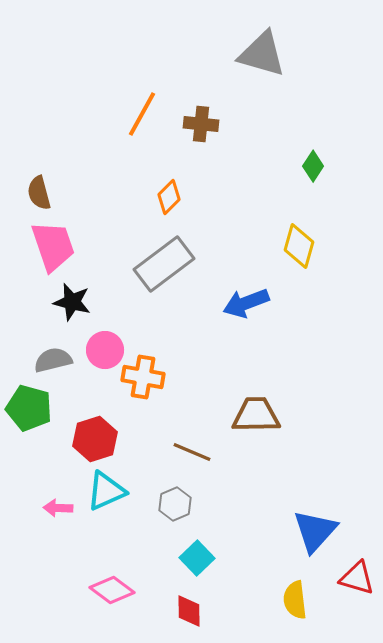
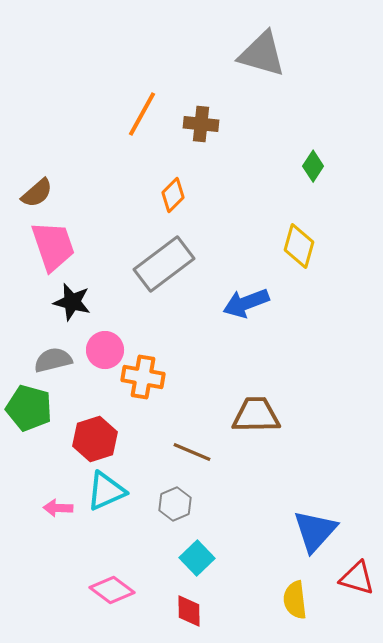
brown semicircle: moved 2 px left; rotated 116 degrees counterclockwise
orange diamond: moved 4 px right, 2 px up
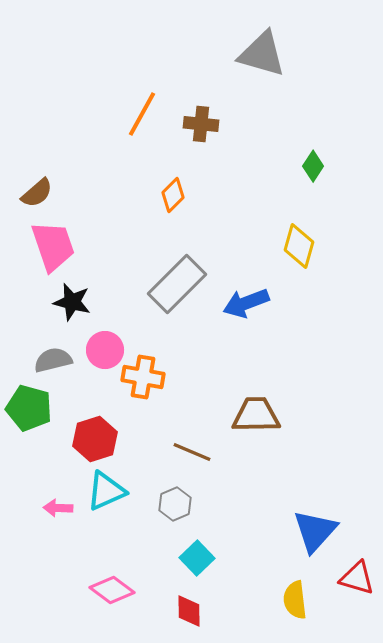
gray rectangle: moved 13 px right, 20 px down; rotated 8 degrees counterclockwise
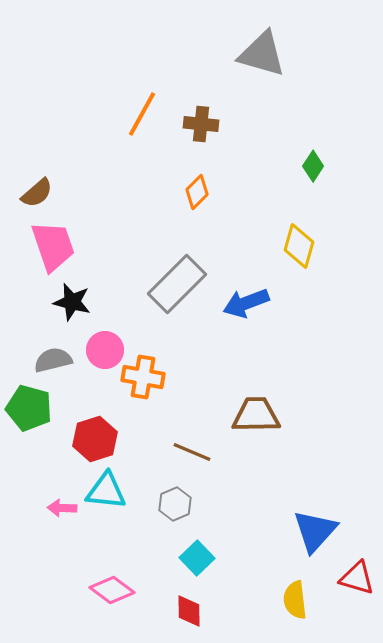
orange diamond: moved 24 px right, 3 px up
cyan triangle: rotated 30 degrees clockwise
pink arrow: moved 4 px right
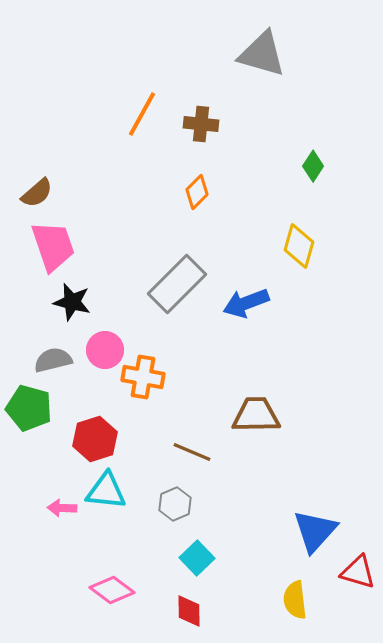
red triangle: moved 1 px right, 6 px up
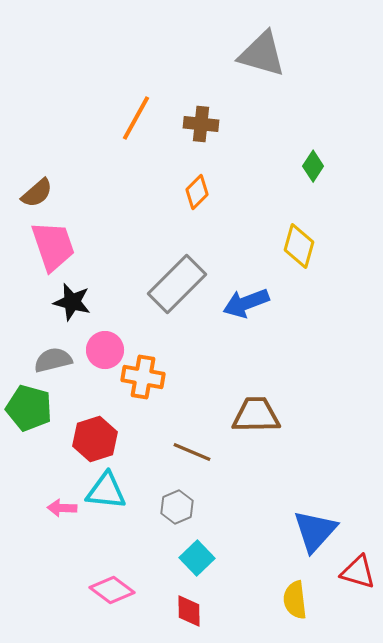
orange line: moved 6 px left, 4 px down
gray hexagon: moved 2 px right, 3 px down
